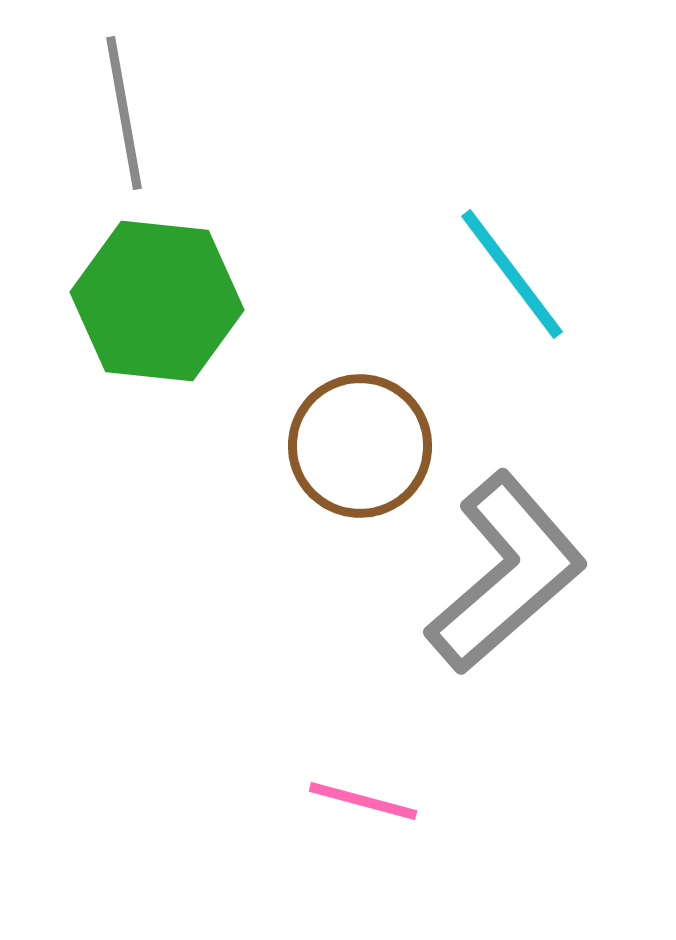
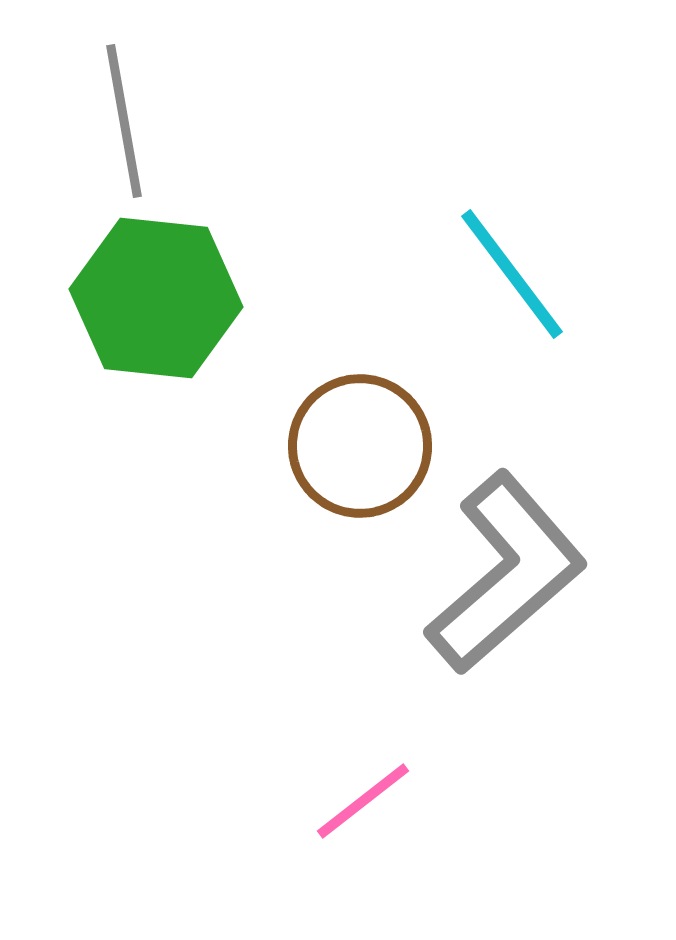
gray line: moved 8 px down
green hexagon: moved 1 px left, 3 px up
pink line: rotated 53 degrees counterclockwise
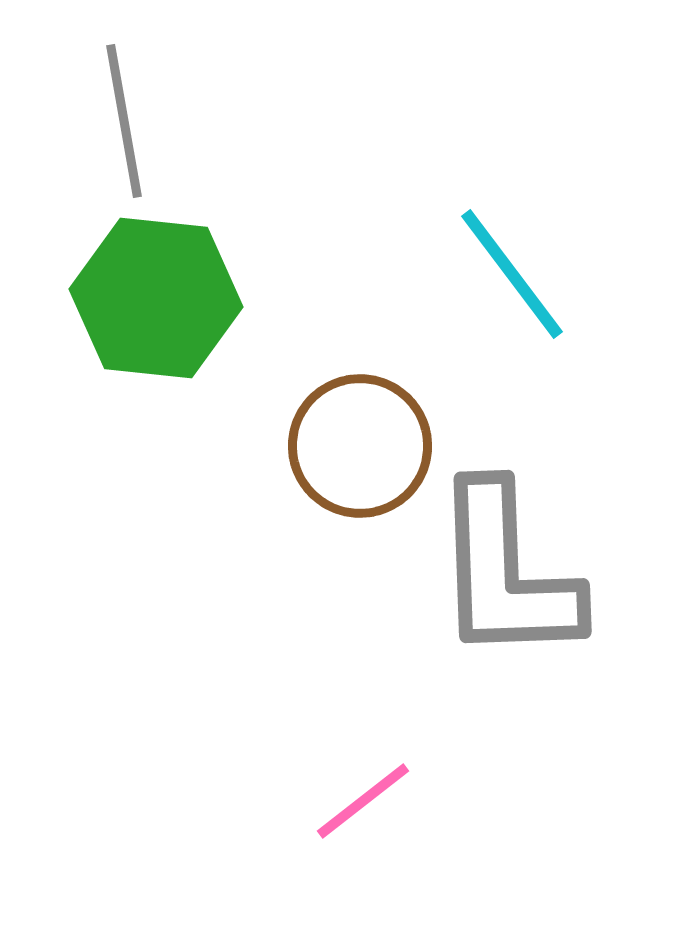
gray L-shape: rotated 129 degrees clockwise
